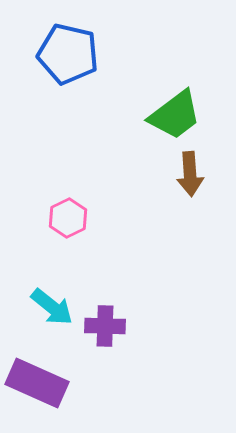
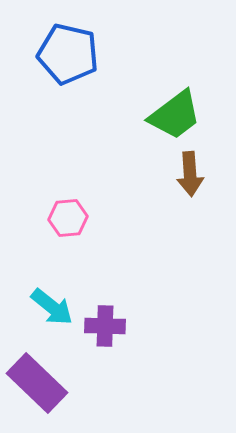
pink hexagon: rotated 21 degrees clockwise
purple rectangle: rotated 20 degrees clockwise
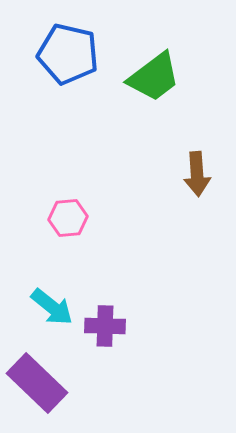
green trapezoid: moved 21 px left, 38 px up
brown arrow: moved 7 px right
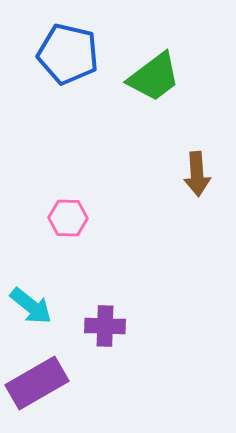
pink hexagon: rotated 6 degrees clockwise
cyan arrow: moved 21 px left, 1 px up
purple rectangle: rotated 74 degrees counterclockwise
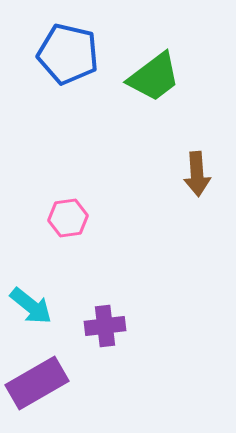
pink hexagon: rotated 9 degrees counterclockwise
purple cross: rotated 9 degrees counterclockwise
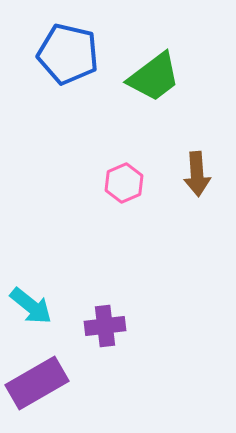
pink hexagon: moved 56 px right, 35 px up; rotated 15 degrees counterclockwise
